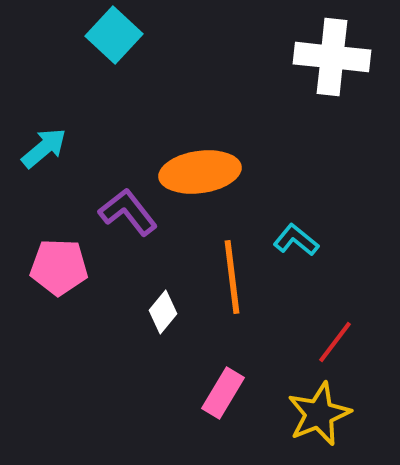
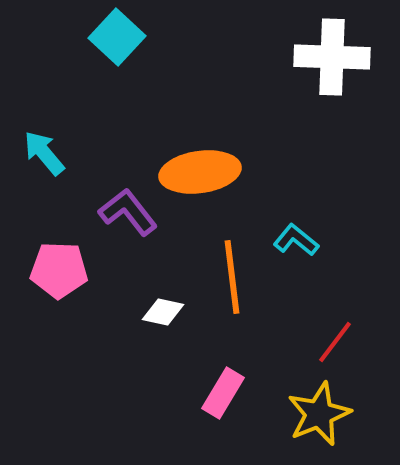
cyan square: moved 3 px right, 2 px down
white cross: rotated 4 degrees counterclockwise
cyan arrow: moved 5 px down; rotated 90 degrees counterclockwise
pink pentagon: moved 3 px down
white diamond: rotated 63 degrees clockwise
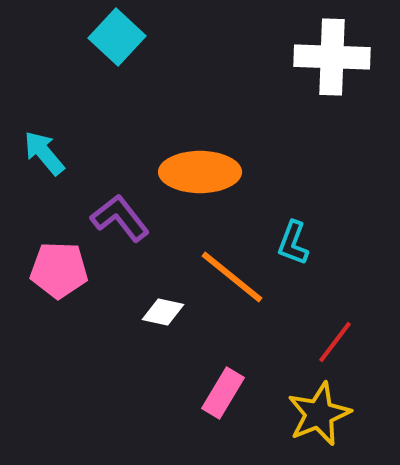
orange ellipse: rotated 8 degrees clockwise
purple L-shape: moved 8 px left, 6 px down
cyan L-shape: moved 3 px left, 3 px down; rotated 108 degrees counterclockwise
orange line: rotated 44 degrees counterclockwise
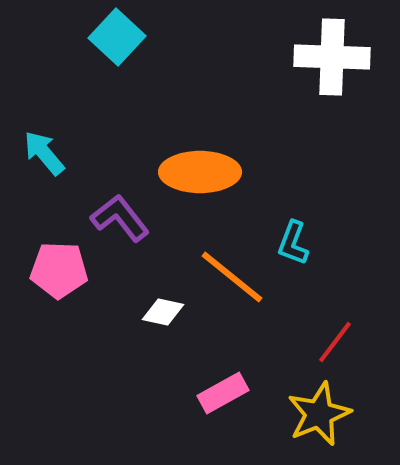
pink rectangle: rotated 30 degrees clockwise
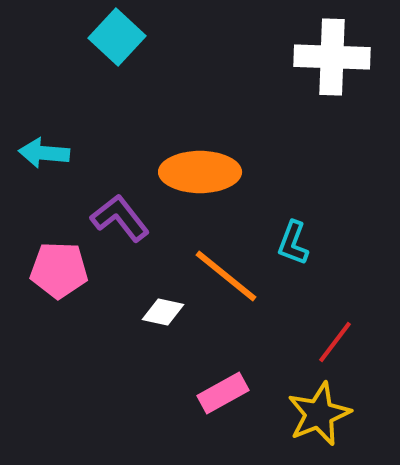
cyan arrow: rotated 45 degrees counterclockwise
orange line: moved 6 px left, 1 px up
